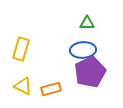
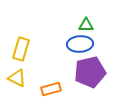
green triangle: moved 1 px left, 2 px down
blue ellipse: moved 3 px left, 6 px up
purple pentagon: rotated 12 degrees clockwise
yellow triangle: moved 6 px left, 8 px up
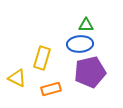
yellow rectangle: moved 21 px right, 9 px down
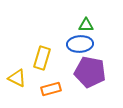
purple pentagon: rotated 24 degrees clockwise
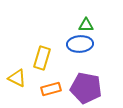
purple pentagon: moved 4 px left, 16 px down
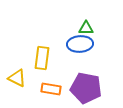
green triangle: moved 3 px down
yellow rectangle: rotated 10 degrees counterclockwise
orange rectangle: rotated 24 degrees clockwise
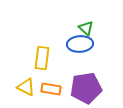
green triangle: rotated 42 degrees clockwise
yellow triangle: moved 9 px right, 9 px down
purple pentagon: rotated 20 degrees counterclockwise
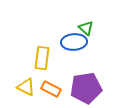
blue ellipse: moved 6 px left, 2 px up
orange rectangle: rotated 18 degrees clockwise
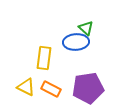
blue ellipse: moved 2 px right
yellow rectangle: moved 2 px right
purple pentagon: moved 2 px right
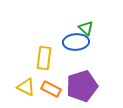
purple pentagon: moved 6 px left, 2 px up; rotated 8 degrees counterclockwise
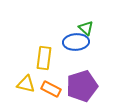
yellow triangle: moved 3 px up; rotated 12 degrees counterclockwise
